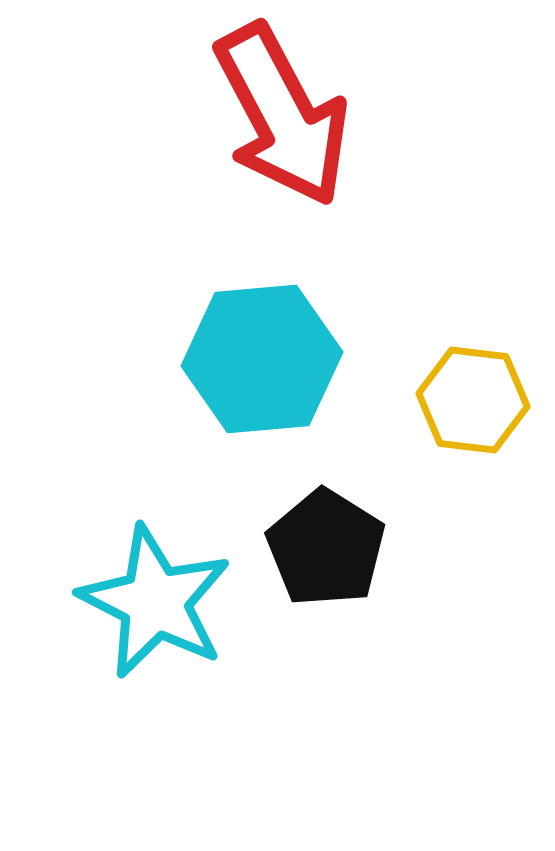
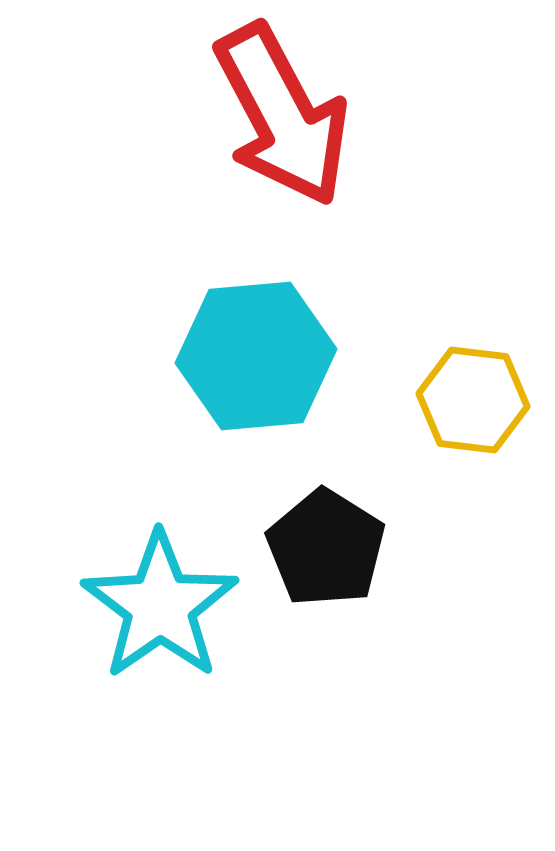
cyan hexagon: moved 6 px left, 3 px up
cyan star: moved 5 px right, 4 px down; rotated 10 degrees clockwise
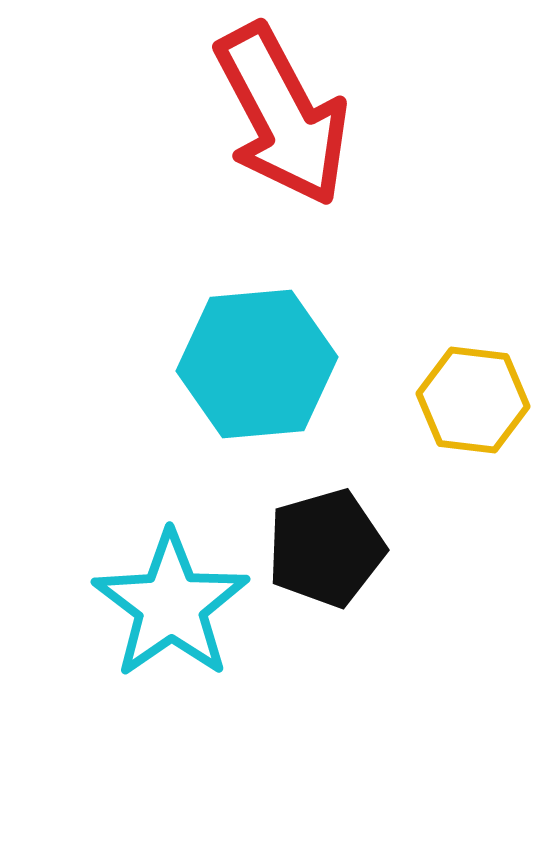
cyan hexagon: moved 1 px right, 8 px down
black pentagon: rotated 24 degrees clockwise
cyan star: moved 11 px right, 1 px up
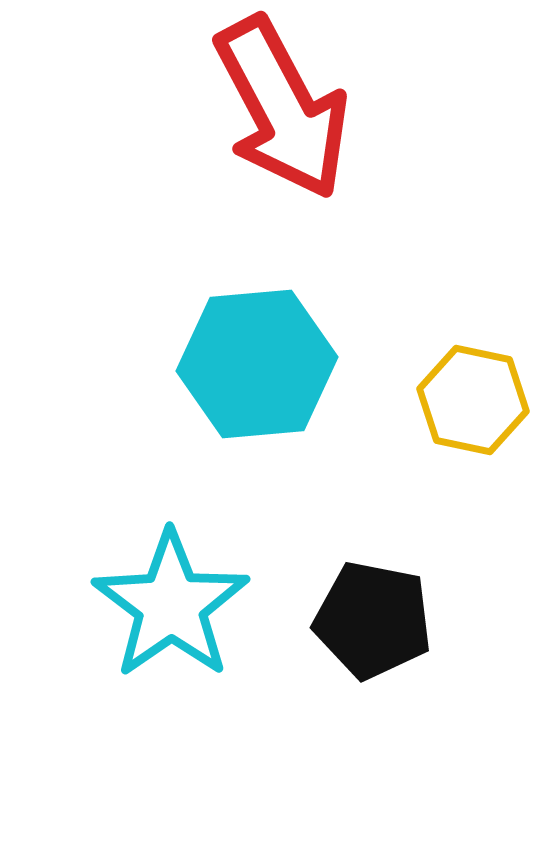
red arrow: moved 7 px up
yellow hexagon: rotated 5 degrees clockwise
black pentagon: moved 47 px right, 72 px down; rotated 27 degrees clockwise
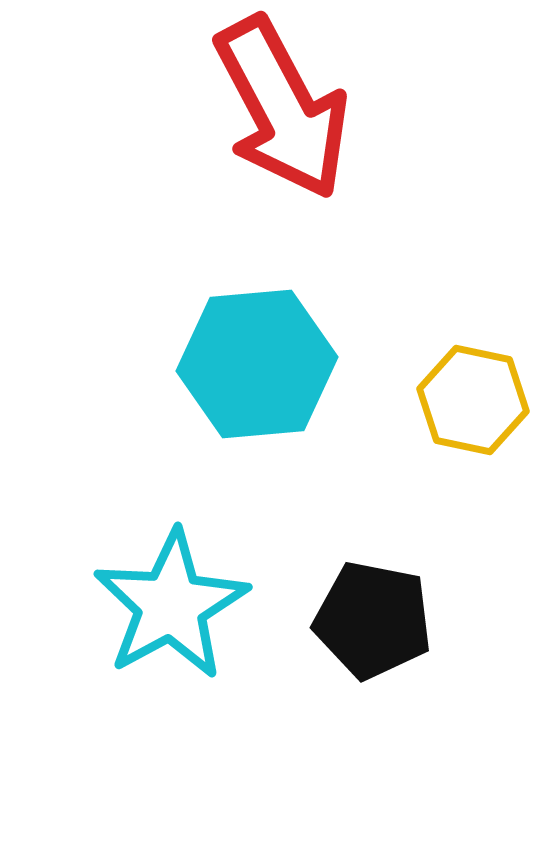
cyan star: rotated 6 degrees clockwise
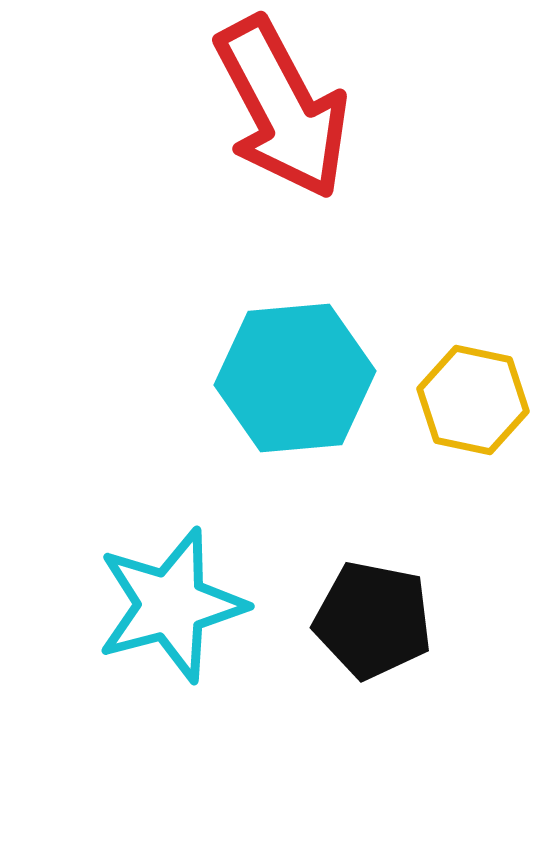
cyan hexagon: moved 38 px right, 14 px down
cyan star: rotated 14 degrees clockwise
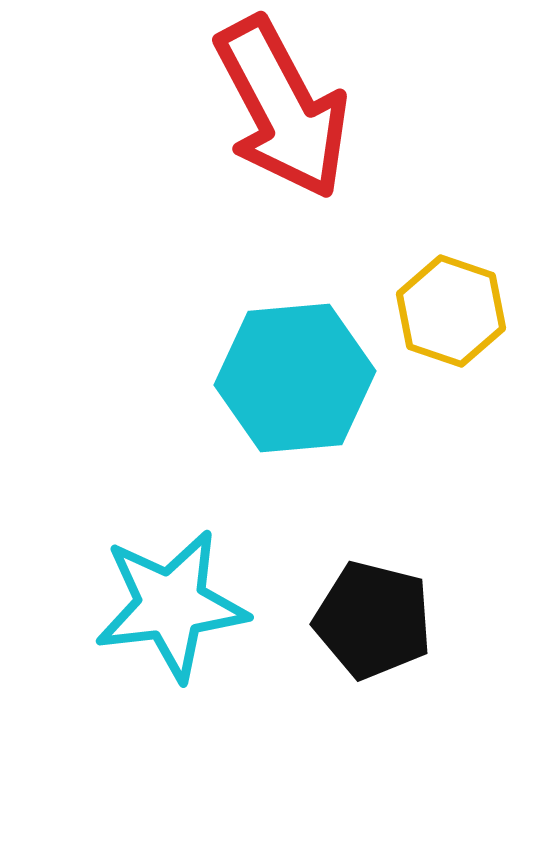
yellow hexagon: moved 22 px left, 89 px up; rotated 7 degrees clockwise
cyan star: rotated 8 degrees clockwise
black pentagon: rotated 3 degrees clockwise
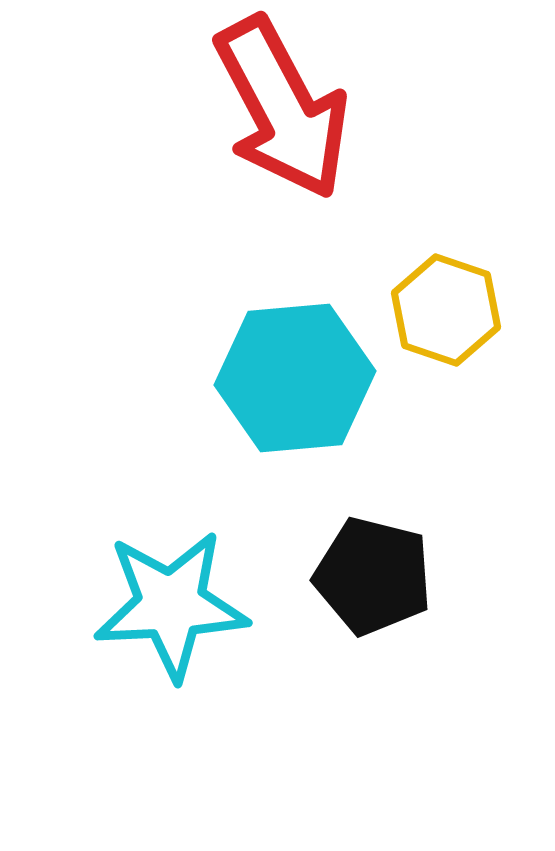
yellow hexagon: moved 5 px left, 1 px up
cyan star: rotated 4 degrees clockwise
black pentagon: moved 44 px up
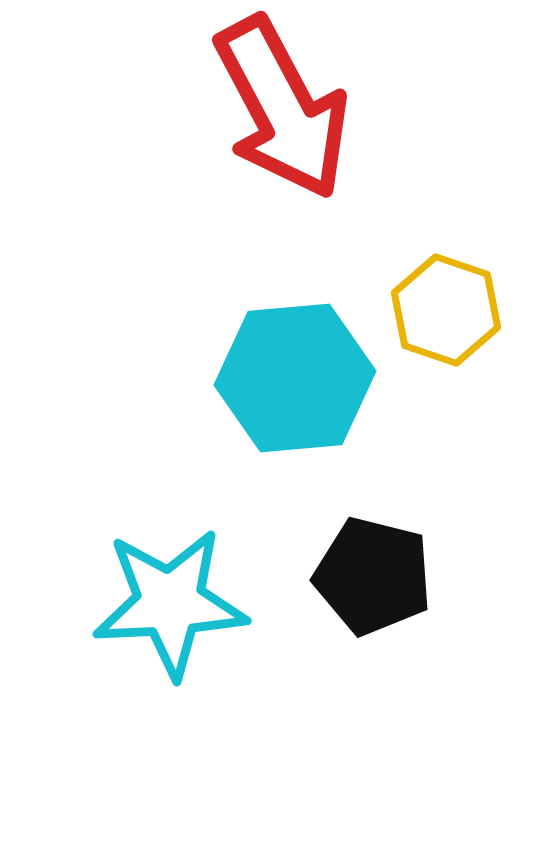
cyan star: moved 1 px left, 2 px up
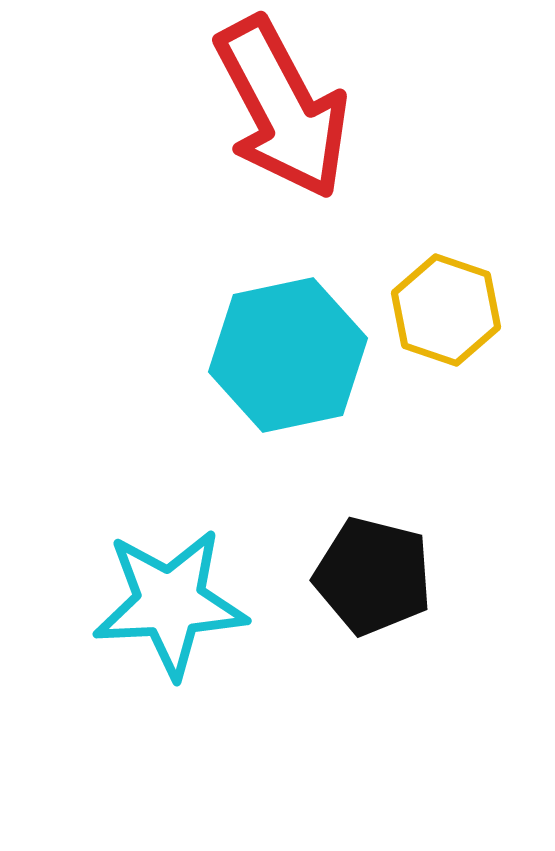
cyan hexagon: moved 7 px left, 23 px up; rotated 7 degrees counterclockwise
